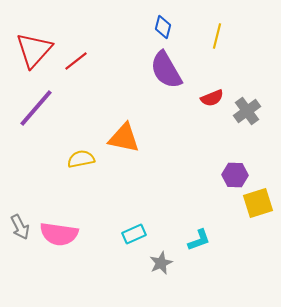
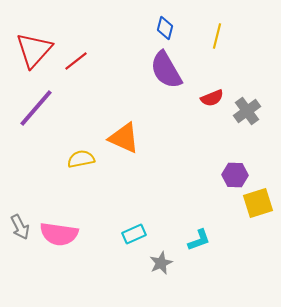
blue diamond: moved 2 px right, 1 px down
orange triangle: rotated 12 degrees clockwise
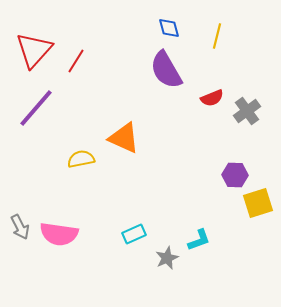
blue diamond: moved 4 px right; rotated 30 degrees counterclockwise
red line: rotated 20 degrees counterclockwise
gray star: moved 6 px right, 5 px up
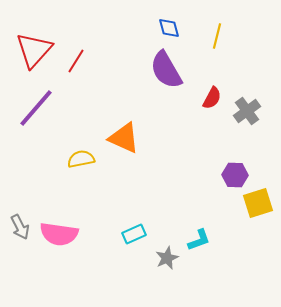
red semicircle: rotated 40 degrees counterclockwise
